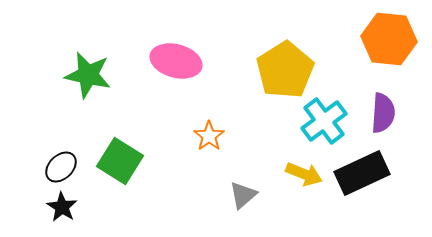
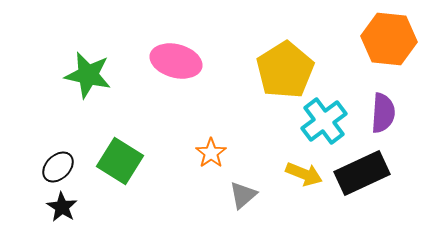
orange star: moved 2 px right, 17 px down
black ellipse: moved 3 px left
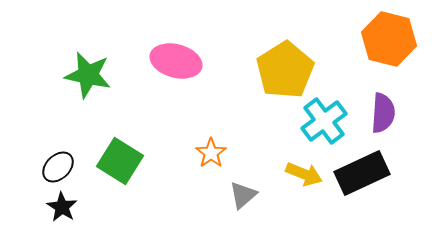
orange hexagon: rotated 8 degrees clockwise
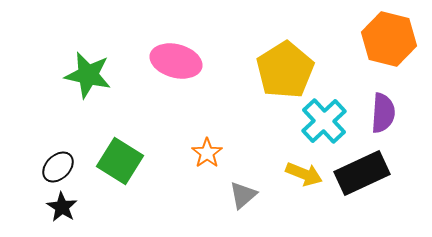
cyan cross: rotated 6 degrees counterclockwise
orange star: moved 4 px left
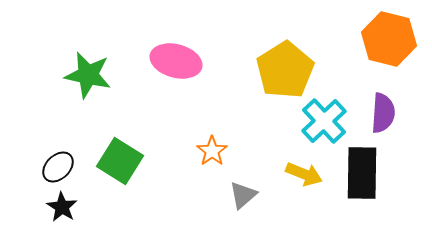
orange star: moved 5 px right, 2 px up
black rectangle: rotated 64 degrees counterclockwise
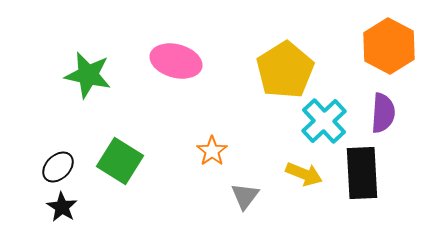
orange hexagon: moved 7 px down; rotated 14 degrees clockwise
black rectangle: rotated 4 degrees counterclockwise
gray triangle: moved 2 px right, 1 px down; rotated 12 degrees counterclockwise
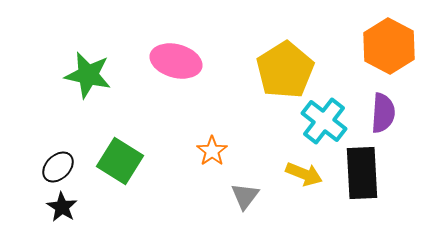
cyan cross: rotated 9 degrees counterclockwise
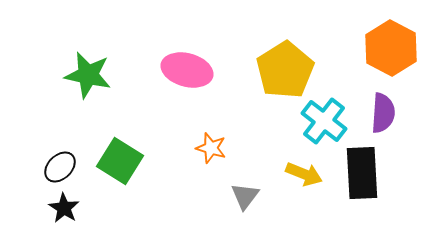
orange hexagon: moved 2 px right, 2 px down
pink ellipse: moved 11 px right, 9 px down
orange star: moved 1 px left, 3 px up; rotated 20 degrees counterclockwise
black ellipse: moved 2 px right
black star: moved 2 px right, 1 px down
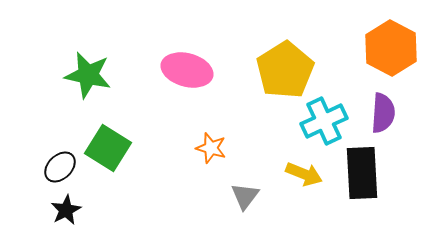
cyan cross: rotated 27 degrees clockwise
green square: moved 12 px left, 13 px up
black star: moved 2 px right, 2 px down; rotated 12 degrees clockwise
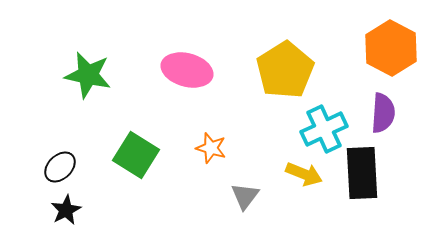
cyan cross: moved 8 px down
green square: moved 28 px right, 7 px down
